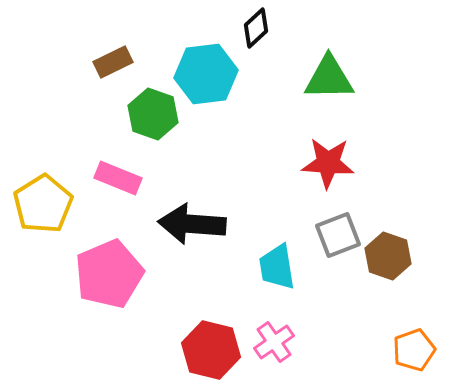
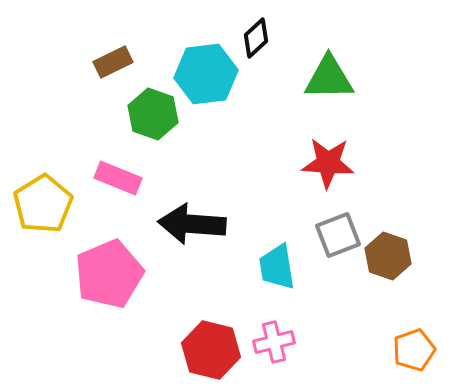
black diamond: moved 10 px down
pink cross: rotated 21 degrees clockwise
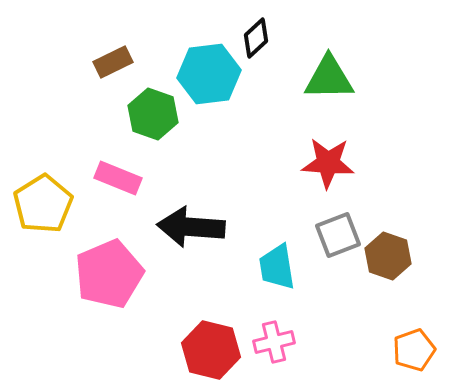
cyan hexagon: moved 3 px right
black arrow: moved 1 px left, 3 px down
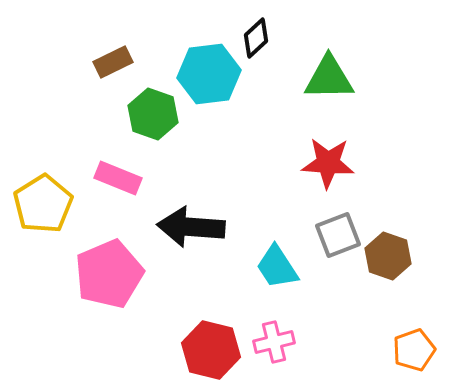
cyan trapezoid: rotated 24 degrees counterclockwise
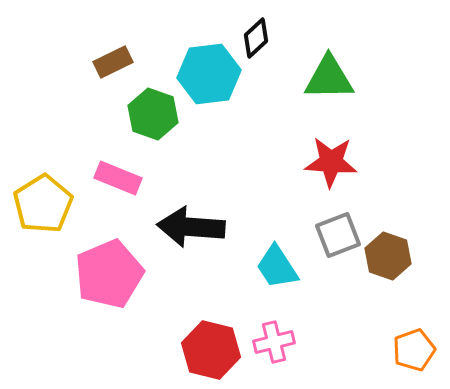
red star: moved 3 px right, 1 px up
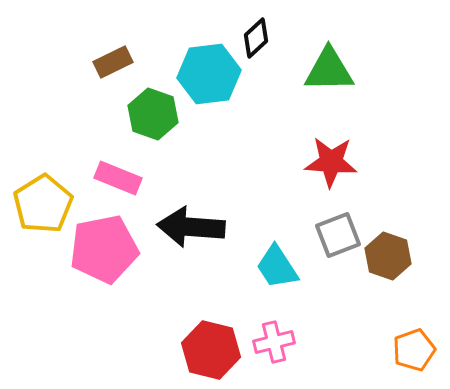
green triangle: moved 8 px up
pink pentagon: moved 5 px left, 25 px up; rotated 12 degrees clockwise
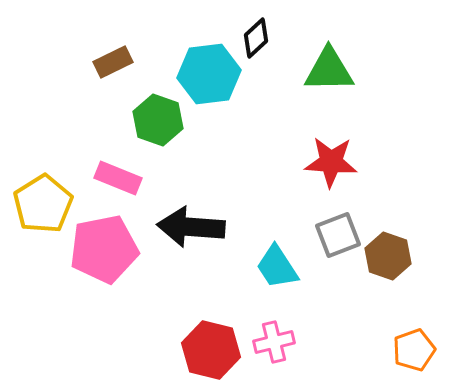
green hexagon: moved 5 px right, 6 px down
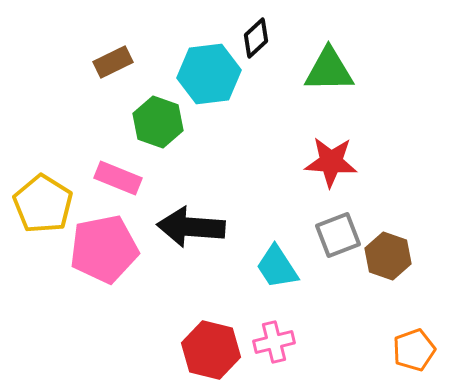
green hexagon: moved 2 px down
yellow pentagon: rotated 8 degrees counterclockwise
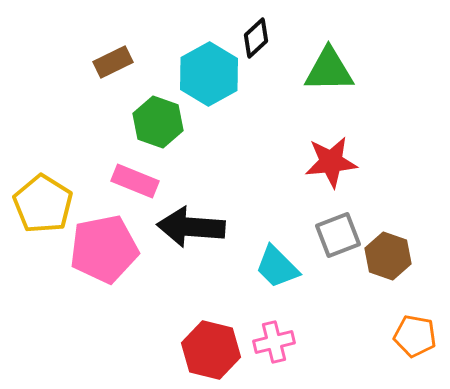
cyan hexagon: rotated 22 degrees counterclockwise
red star: rotated 10 degrees counterclockwise
pink rectangle: moved 17 px right, 3 px down
cyan trapezoid: rotated 12 degrees counterclockwise
orange pentagon: moved 1 px right, 14 px up; rotated 30 degrees clockwise
